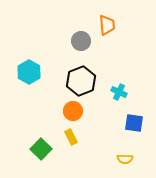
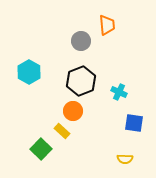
yellow rectangle: moved 9 px left, 6 px up; rotated 21 degrees counterclockwise
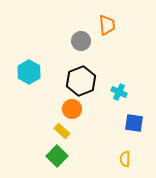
orange circle: moved 1 px left, 2 px up
green square: moved 16 px right, 7 px down
yellow semicircle: rotated 91 degrees clockwise
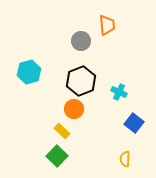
cyan hexagon: rotated 15 degrees clockwise
orange circle: moved 2 px right
blue square: rotated 30 degrees clockwise
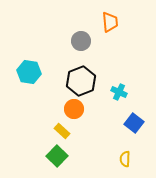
orange trapezoid: moved 3 px right, 3 px up
cyan hexagon: rotated 25 degrees clockwise
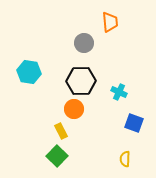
gray circle: moved 3 px right, 2 px down
black hexagon: rotated 20 degrees clockwise
blue square: rotated 18 degrees counterclockwise
yellow rectangle: moved 1 px left; rotated 21 degrees clockwise
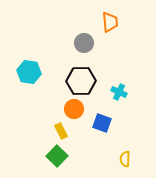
blue square: moved 32 px left
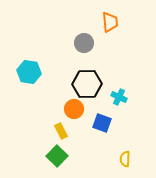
black hexagon: moved 6 px right, 3 px down
cyan cross: moved 5 px down
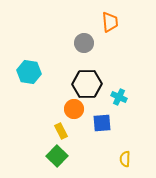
blue square: rotated 24 degrees counterclockwise
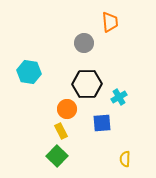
cyan cross: rotated 35 degrees clockwise
orange circle: moved 7 px left
